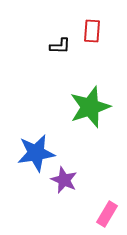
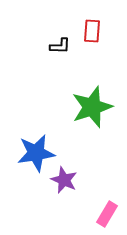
green star: moved 2 px right
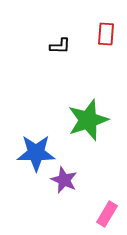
red rectangle: moved 14 px right, 3 px down
green star: moved 4 px left, 13 px down
blue star: rotated 9 degrees clockwise
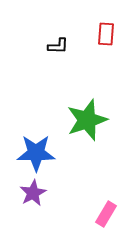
black L-shape: moved 2 px left
green star: moved 1 px left
purple star: moved 31 px left, 13 px down; rotated 20 degrees clockwise
pink rectangle: moved 1 px left
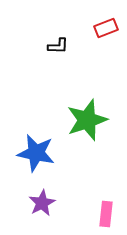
red rectangle: moved 6 px up; rotated 65 degrees clockwise
blue star: rotated 12 degrees clockwise
purple star: moved 9 px right, 10 px down
pink rectangle: rotated 25 degrees counterclockwise
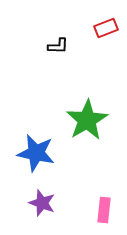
green star: rotated 12 degrees counterclockwise
purple star: rotated 24 degrees counterclockwise
pink rectangle: moved 2 px left, 4 px up
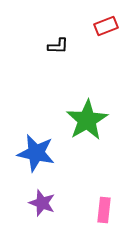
red rectangle: moved 2 px up
